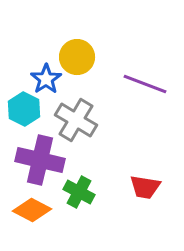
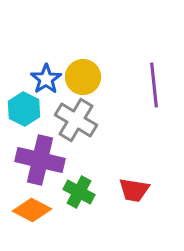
yellow circle: moved 6 px right, 20 px down
purple line: moved 9 px right, 1 px down; rotated 63 degrees clockwise
red trapezoid: moved 11 px left, 3 px down
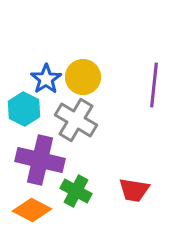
purple line: rotated 12 degrees clockwise
green cross: moved 3 px left, 1 px up
